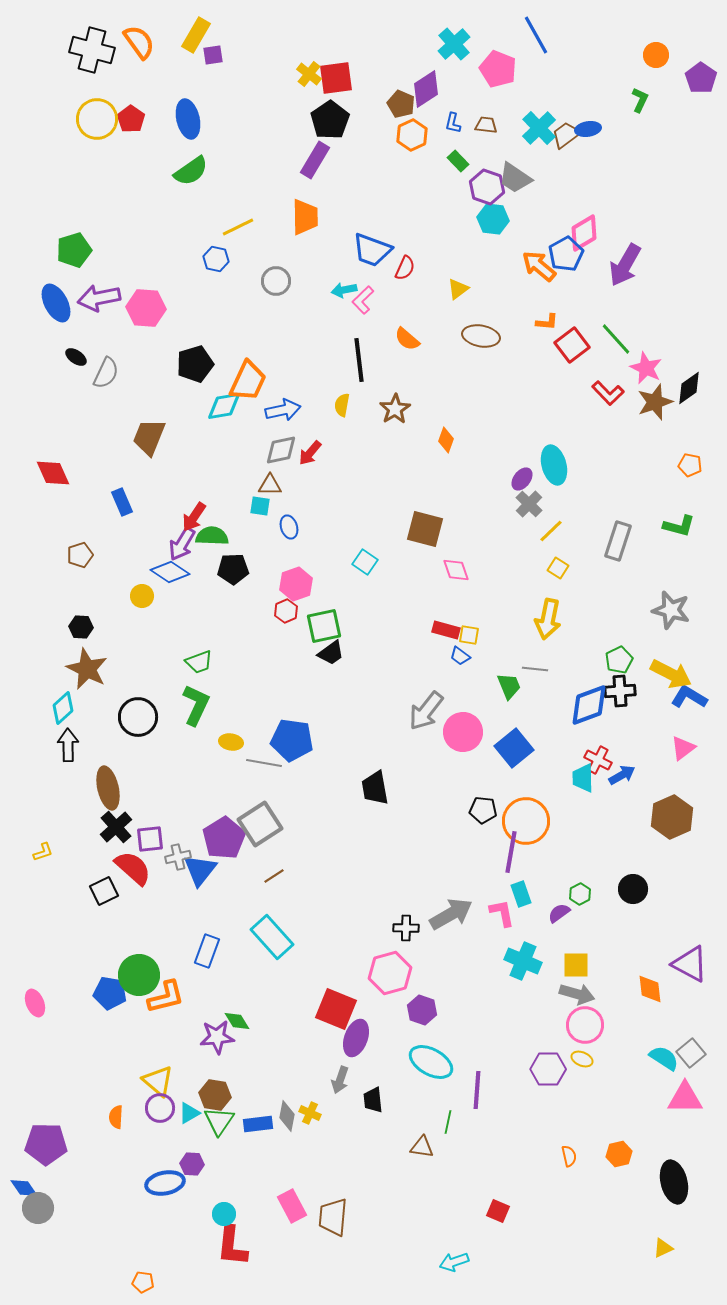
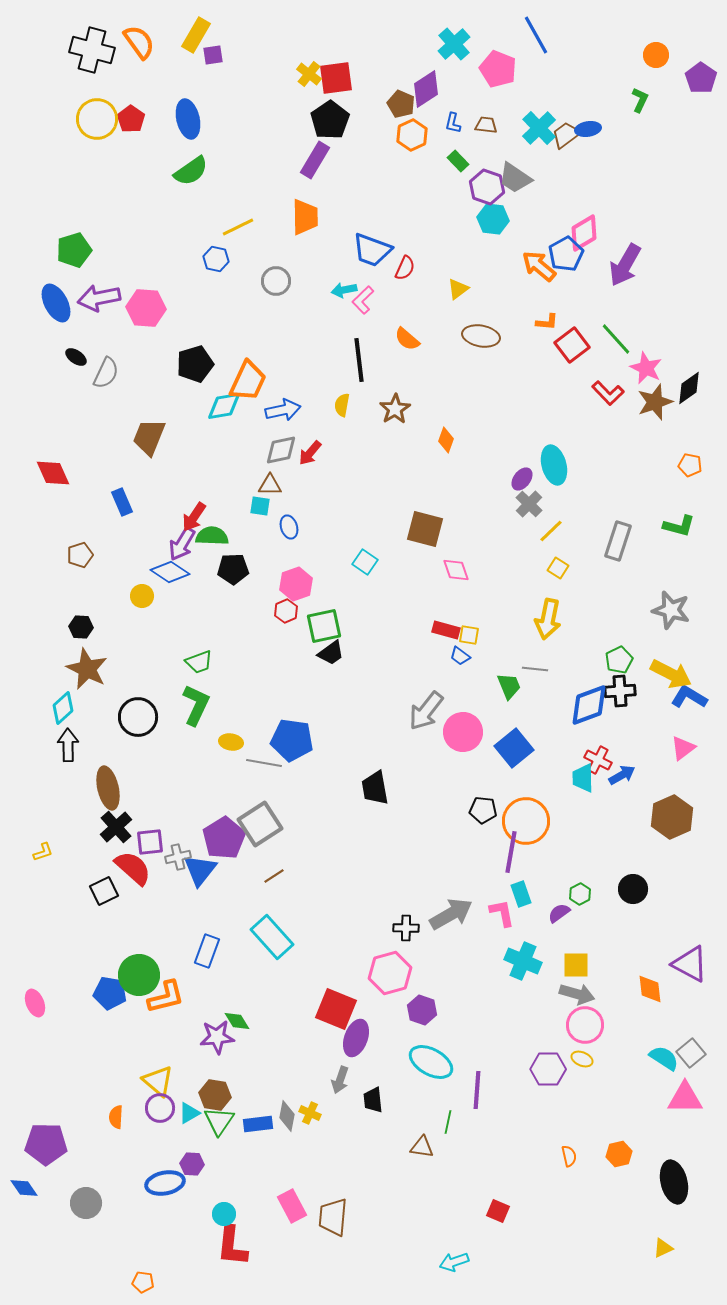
purple square at (150, 839): moved 3 px down
gray circle at (38, 1208): moved 48 px right, 5 px up
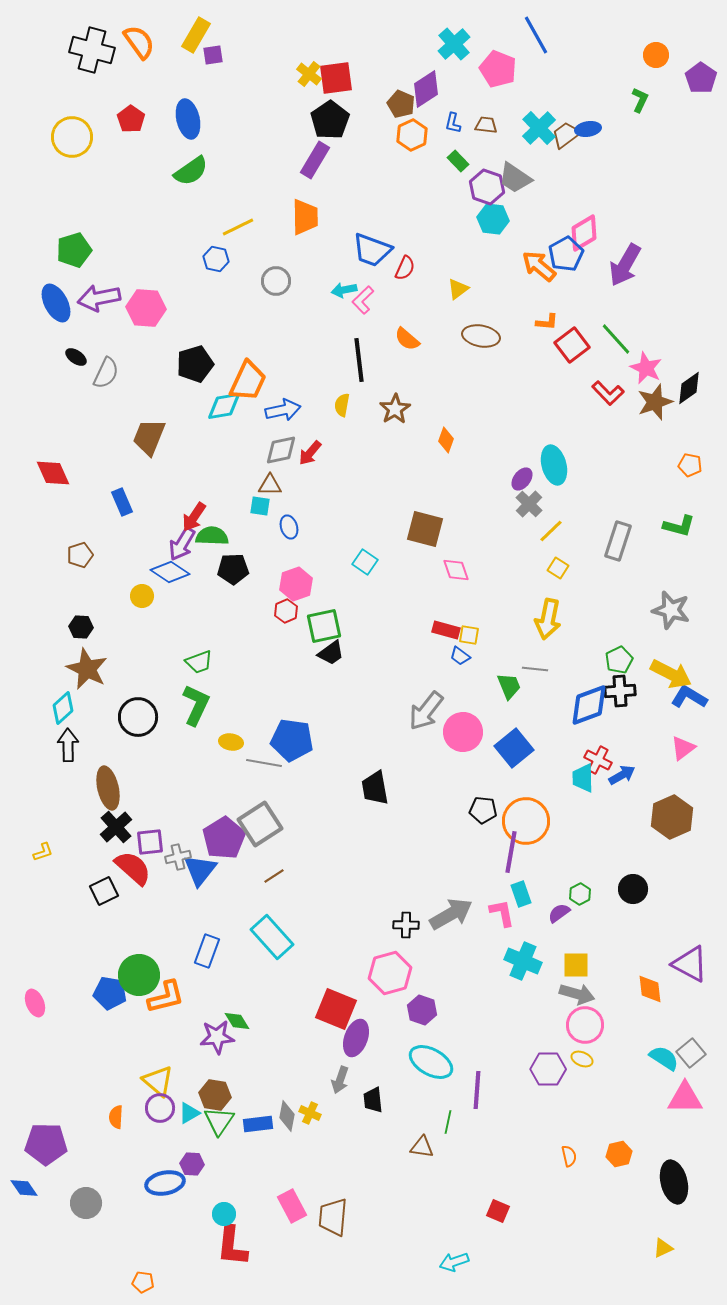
yellow circle at (97, 119): moved 25 px left, 18 px down
black cross at (406, 928): moved 3 px up
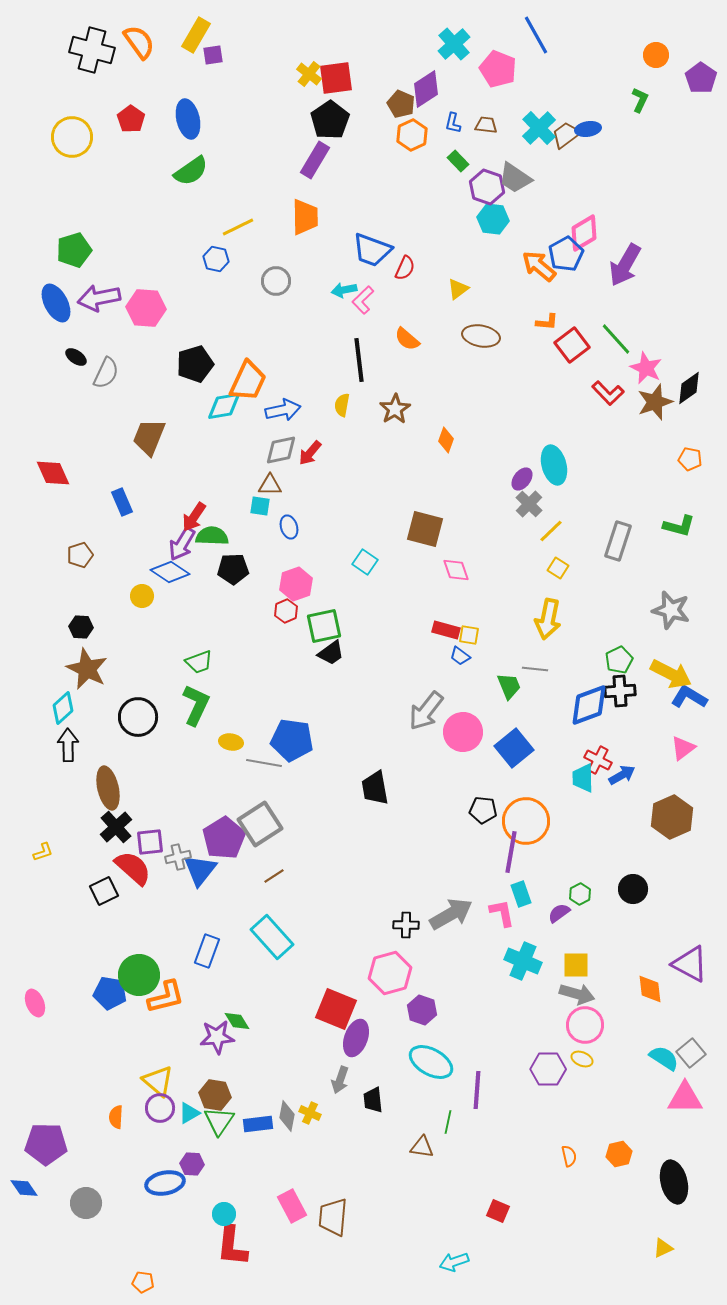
orange pentagon at (690, 465): moved 6 px up
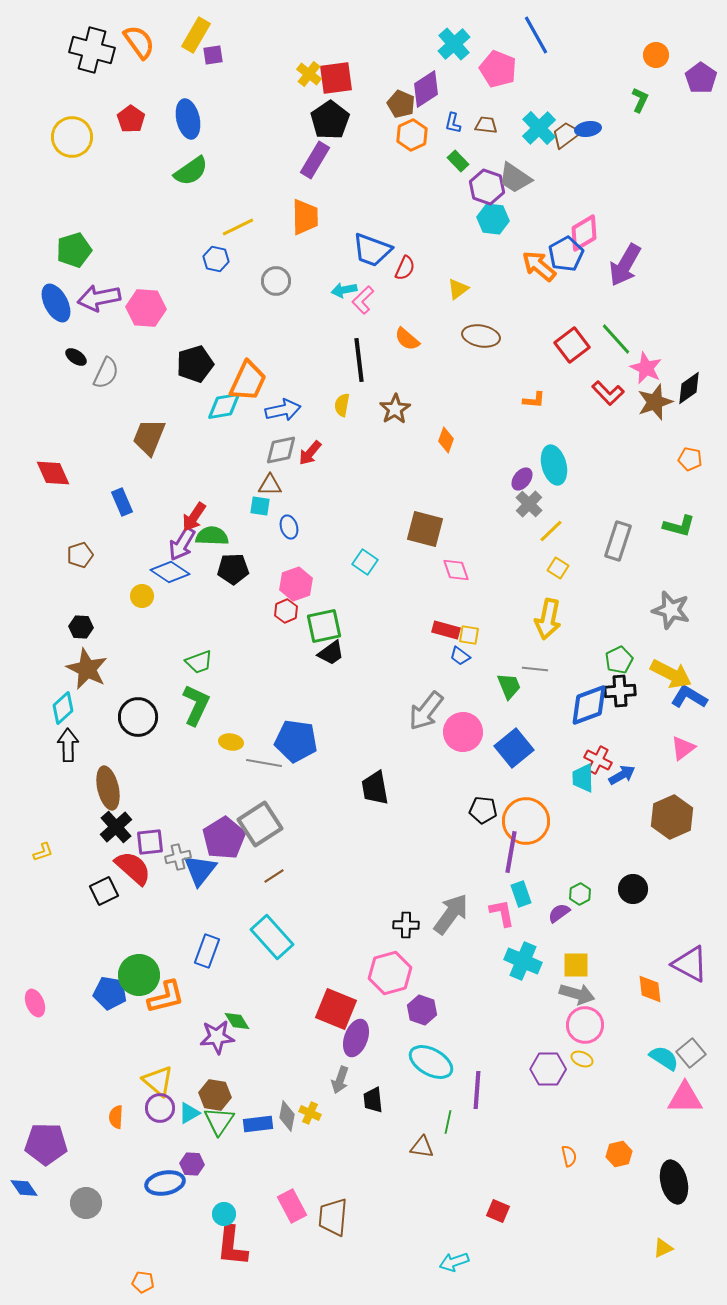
orange L-shape at (547, 322): moved 13 px left, 78 px down
blue pentagon at (292, 740): moved 4 px right, 1 px down
gray arrow at (451, 914): rotated 24 degrees counterclockwise
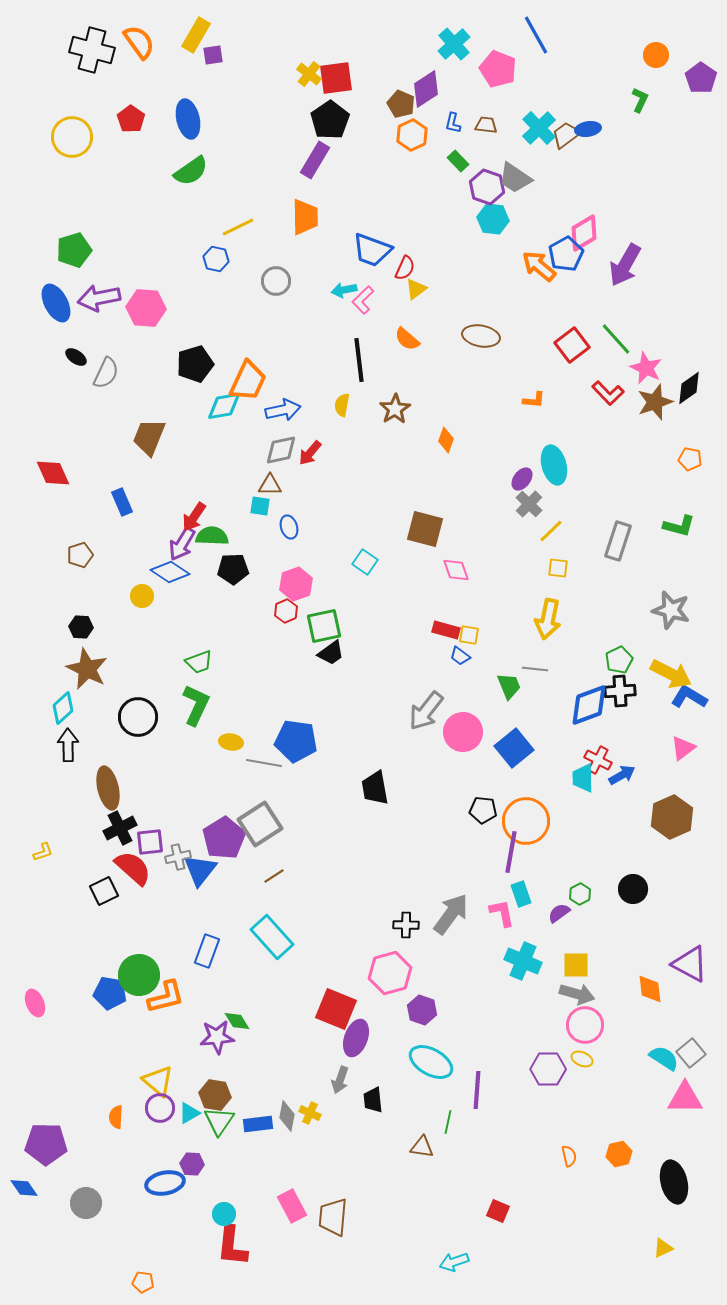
yellow triangle at (458, 289): moved 42 px left
yellow square at (558, 568): rotated 25 degrees counterclockwise
black cross at (116, 827): moved 4 px right, 1 px down; rotated 16 degrees clockwise
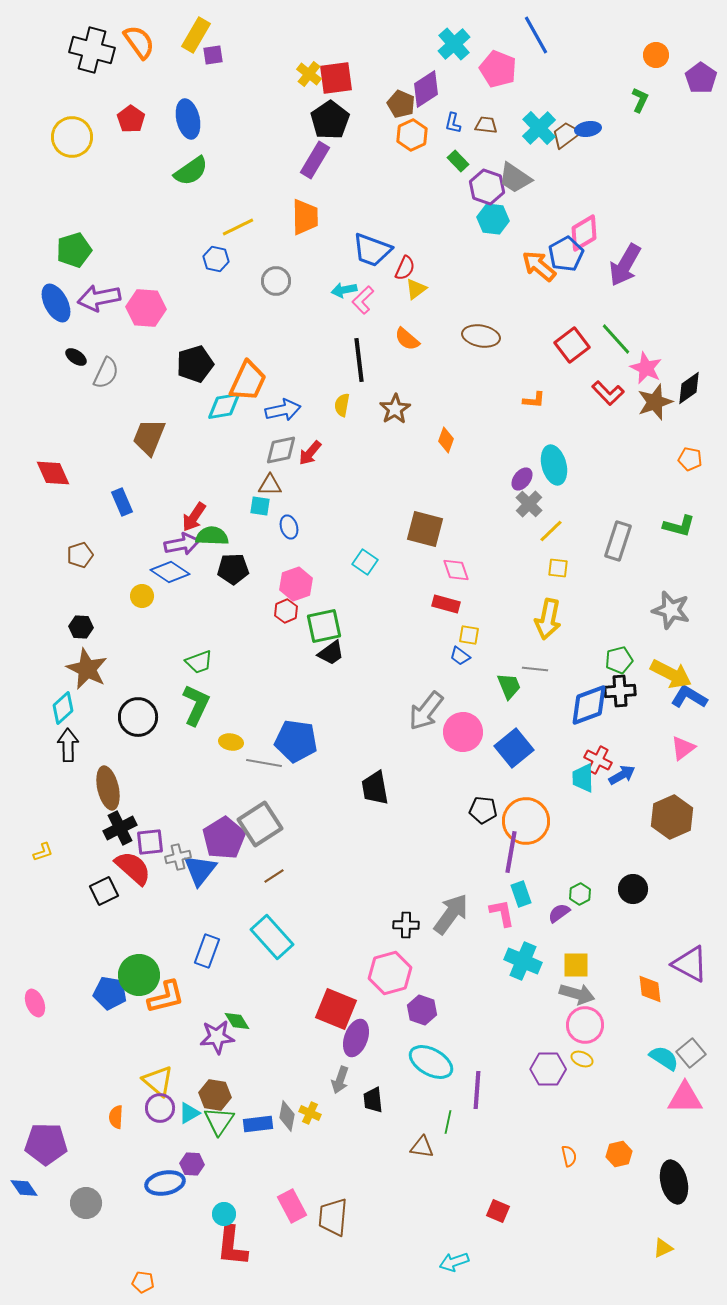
purple arrow at (182, 544): rotated 132 degrees counterclockwise
red rectangle at (446, 630): moved 26 px up
green pentagon at (619, 660): rotated 12 degrees clockwise
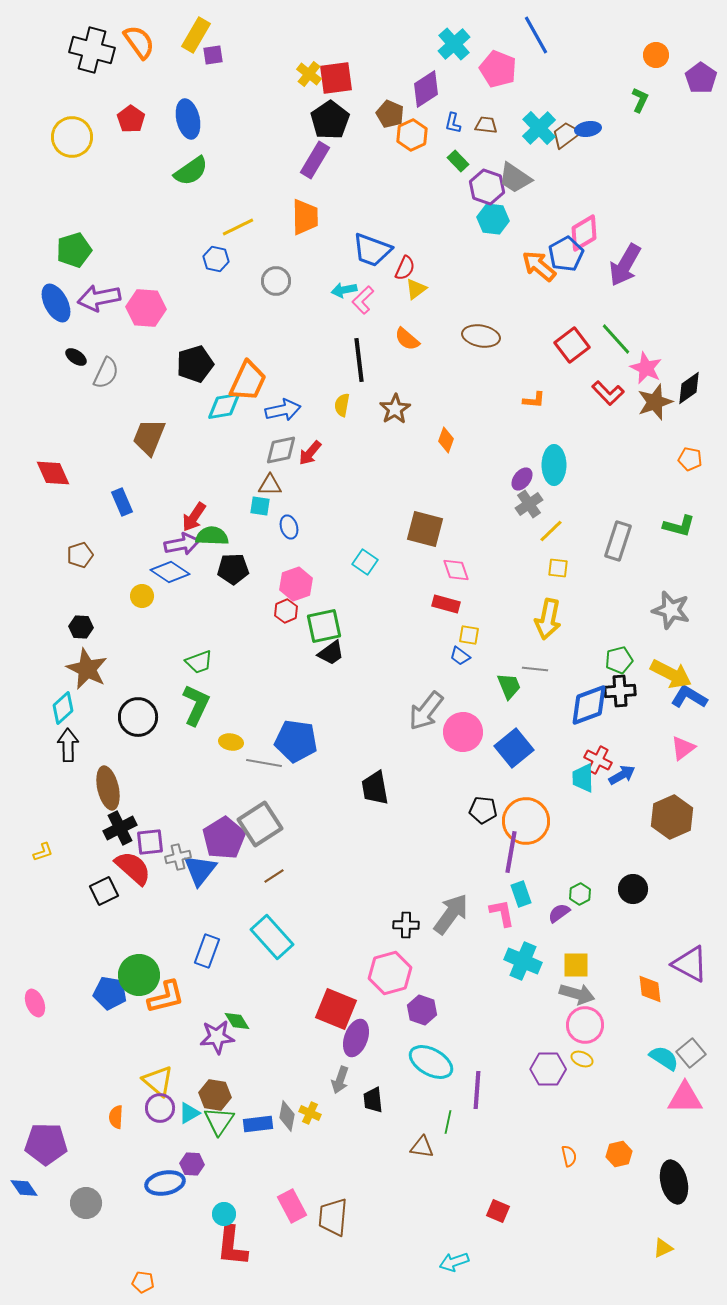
brown pentagon at (401, 104): moved 11 px left, 10 px down
cyan ellipse at (554, 465): rotated 15 degrees clockwise
gray cross at (529, 504): rotated 12 degrees clockwise
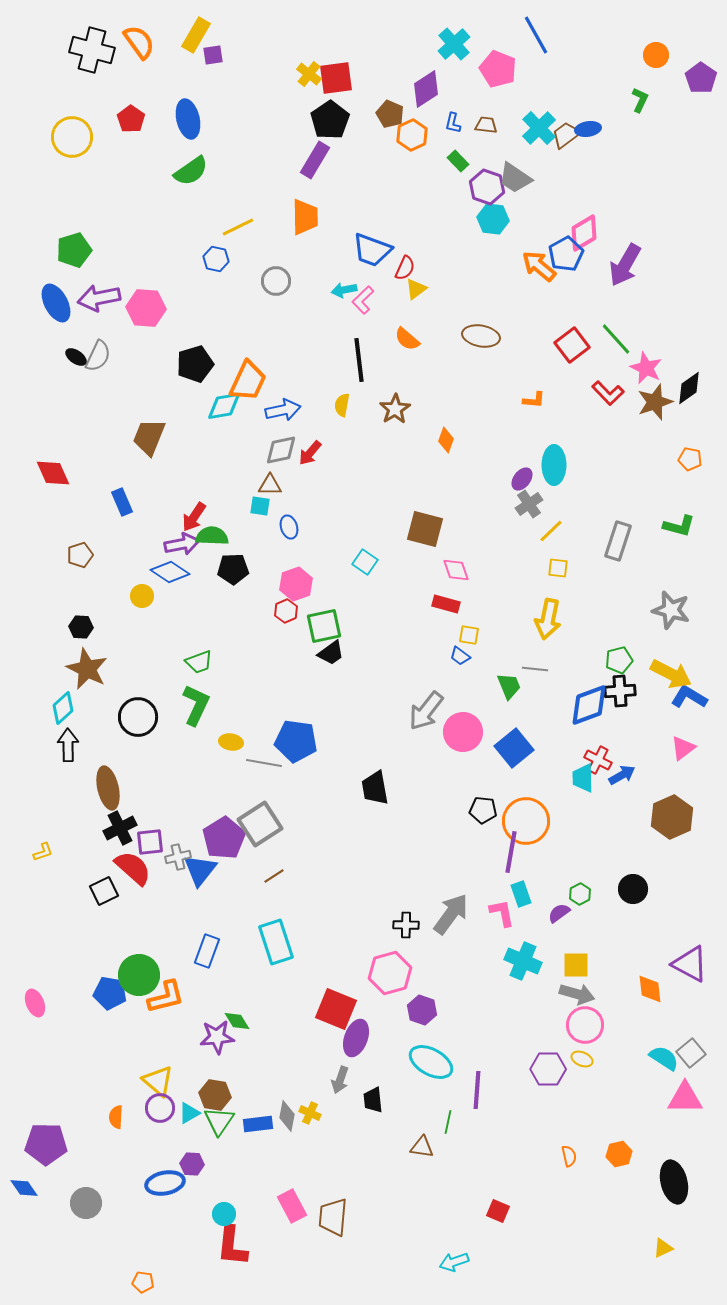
gray semicircle at (106, 373): moved 8 px left, 17 px up
cyan rectangle at (272, 937): moved 4 px right, 5 px down; rotated 24 degrees clockwise
